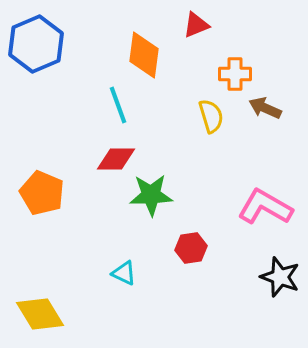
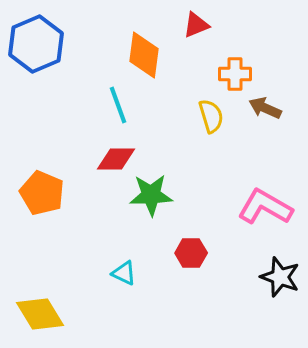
red hexagon: moved 5 px down; rotated 8 degrees clockwise
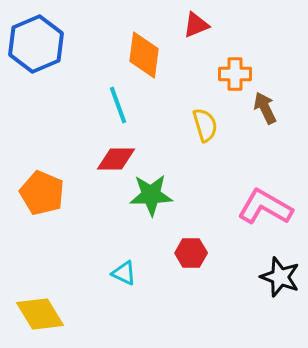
brown arrow: rotated 40 degrees clockwise
yellow semicircle: moved 6 px left, 9 px down
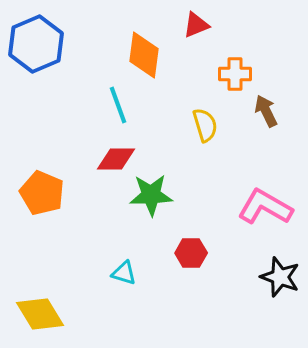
brown arrow: moved 1 px right, 3 px down
cyan triangle: rotated 8 degrees counterclockwise
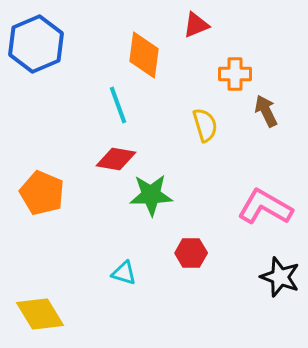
red diamond: rotated 9 degrees clockwise
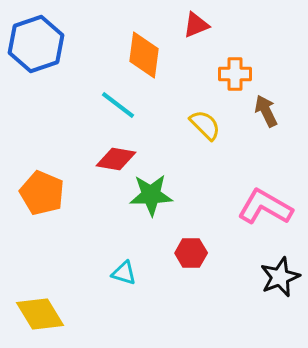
blue hexagon: rotated 4 degrees clockwise
cyan line: rotated 33 degrees counterclockwise
yellow semicircle: rotated 28 degrees counterclockwise
black star: rotated 30 degrees clockwise
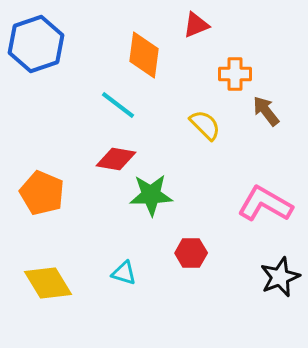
brown arrow: rotated 12 degrees counterclockwise
pink L-shape: moved 3 px up
yellow diamond: moved 8 px right, 31 px up
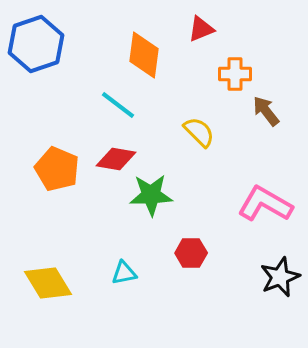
red triangle: moved 5 px right, 4 px down
yellow semicircle: moved 6 px left, 7 px down
orange pentagon: moved 15 px right, 24 px up
cyan triangle: rotated 28 degrees counterclockwise
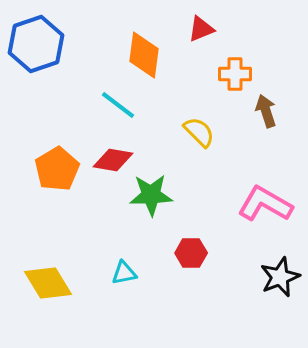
brown arrow: rotated 20 degrees clockwise
red diamond: moved 3 px left, 1 px down
orange pentagon: rotated 18 degrees clockwise
